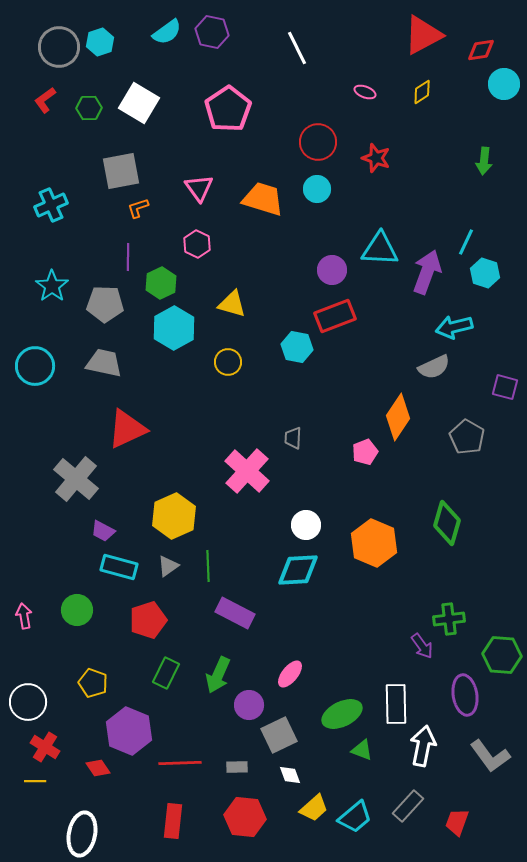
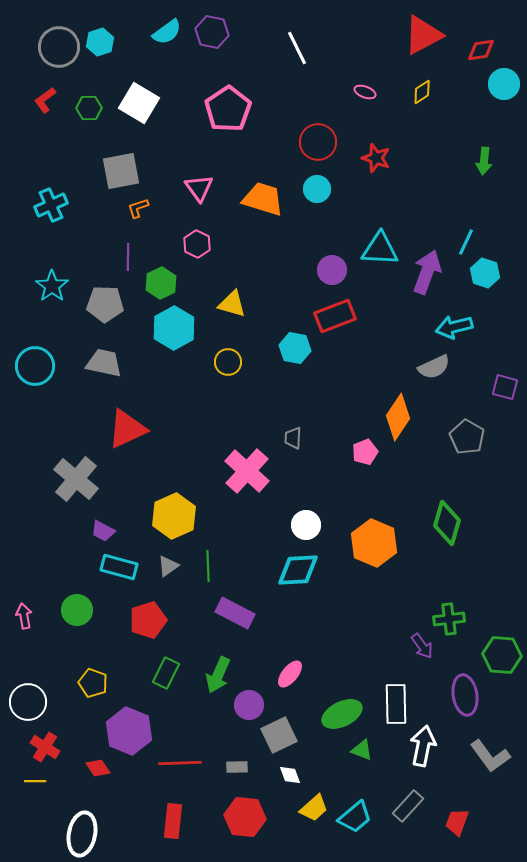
cyan hexagon at (297, 347): moved 2 px left, 1 px down
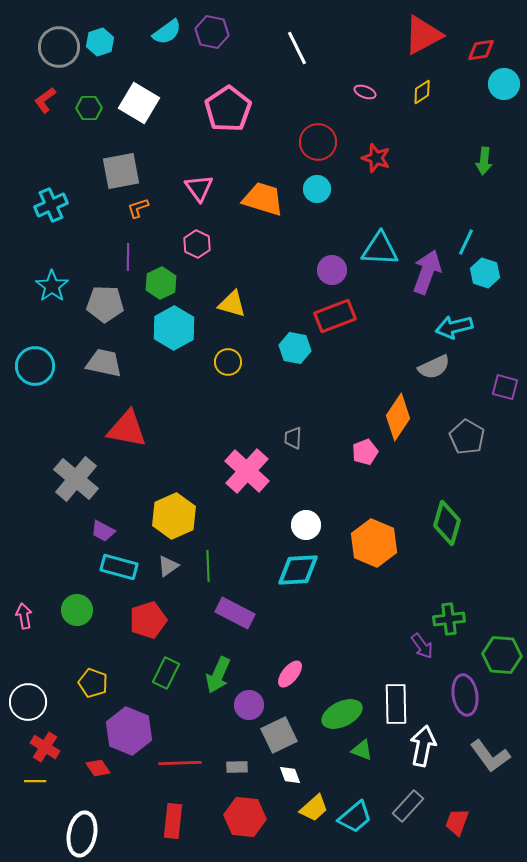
red triangle at (127, 429): rotated 36 degrees clockwise
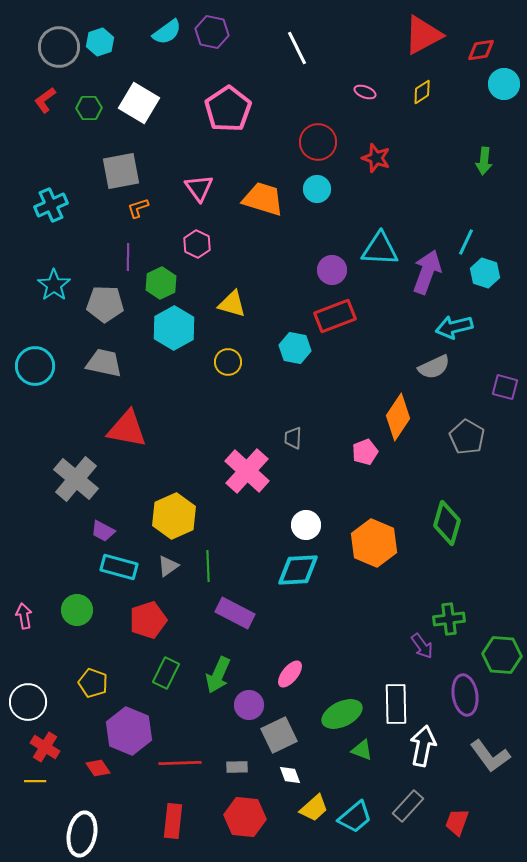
cyan star at (52, 286): moved 2 px right, 1 px up
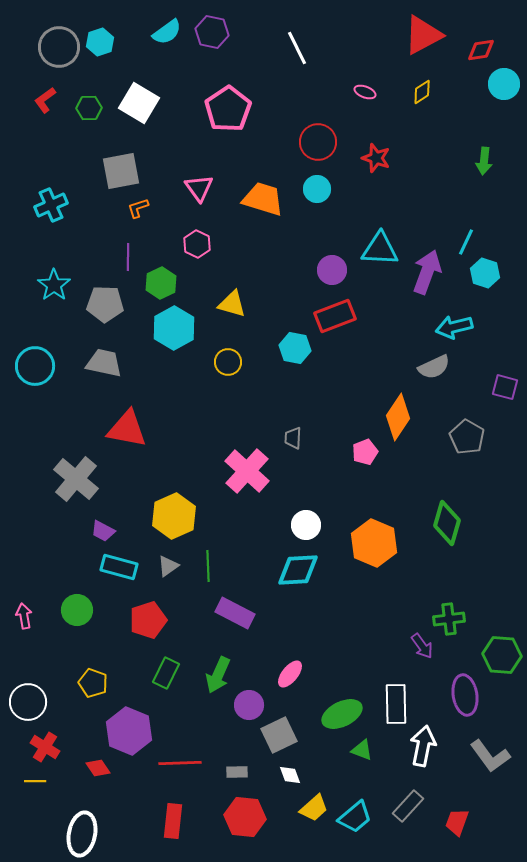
gray rectangle at (237, 767): moved 5 px down
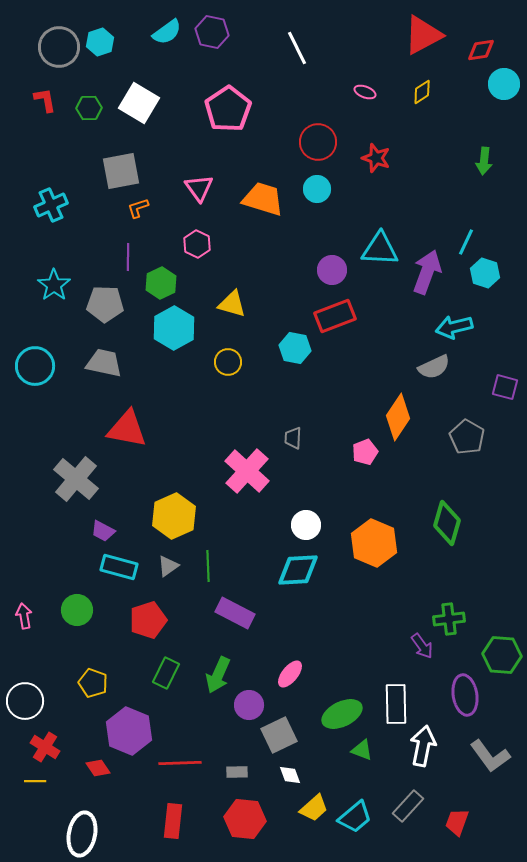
red L-shape at (45, 100): rotated 116 degrees clockwise
white circle at (28, 702): moved 3 px left, 1 px up
red hexagon at (245, 817): moved 2 px down
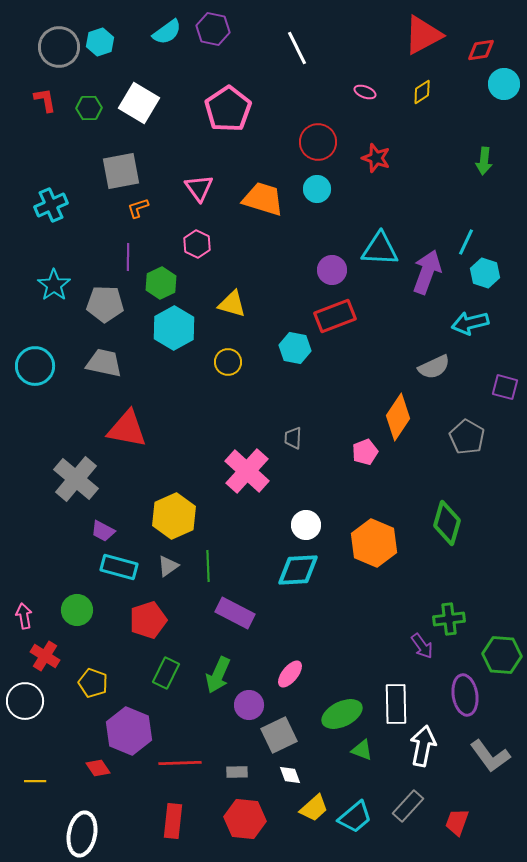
purple hexagon at (212, 32): moved 1 px right, 3 px up
cyan arrow at (454, 327): moved 16 px right, 4 px up
red cross at (45, 747): moved 91 px up
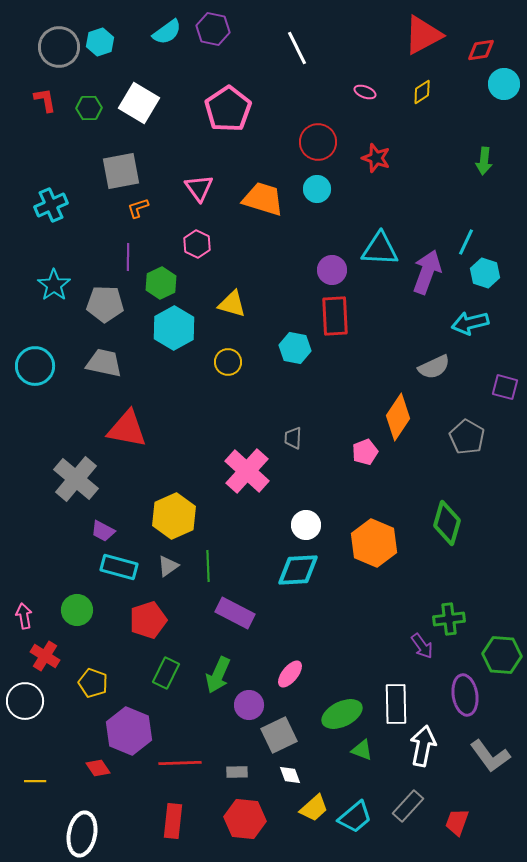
red rectangle at (335, 316): rotated 72 degrees counterclockwise
